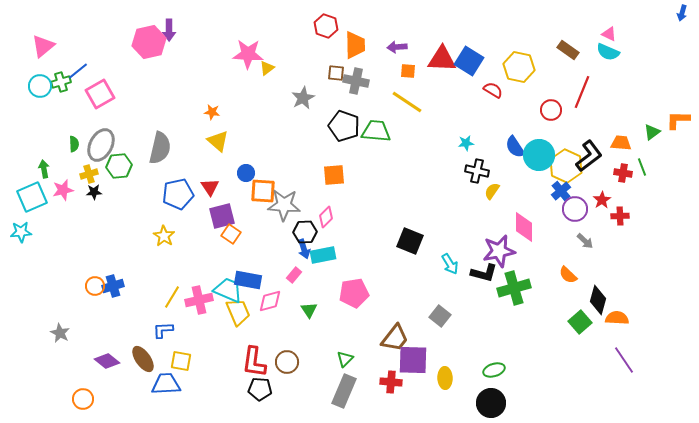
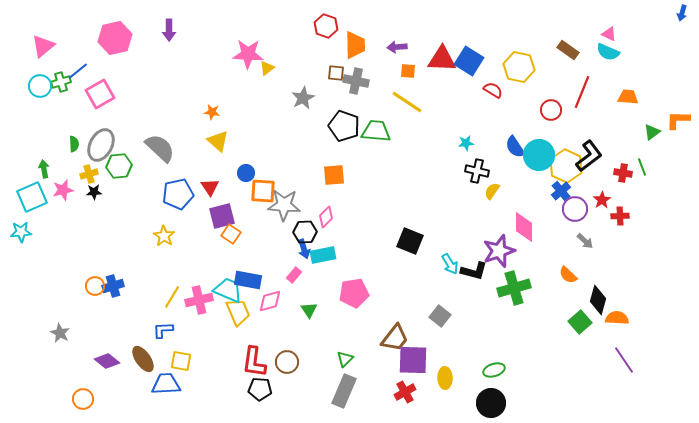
pink hexagon at (149, 42): moved 34 px left, 4 px up
orange trapezoid at (621, 143): moved 7 px right, 46 px up
gray semicircle at (160, 148): rotated 60 degrees counterclockwise
purple star at (499, 251): rotated 8 degrees counterclockwise
black L-shape at (484, 273): moved 10 px left, 2 px up
red cross at (391, 382): moved 14 px right, 10 px down; rotated 35 degrees counterclockwise
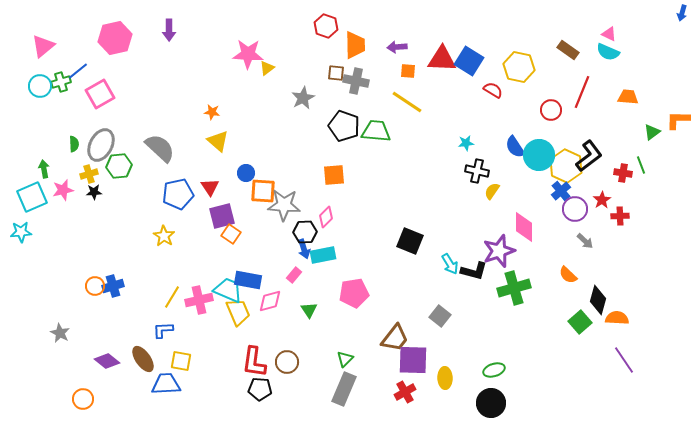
green line at (642, 167): moved 1 px left, 2 px up
gray rectangle at (344, 391): moved 2 px up
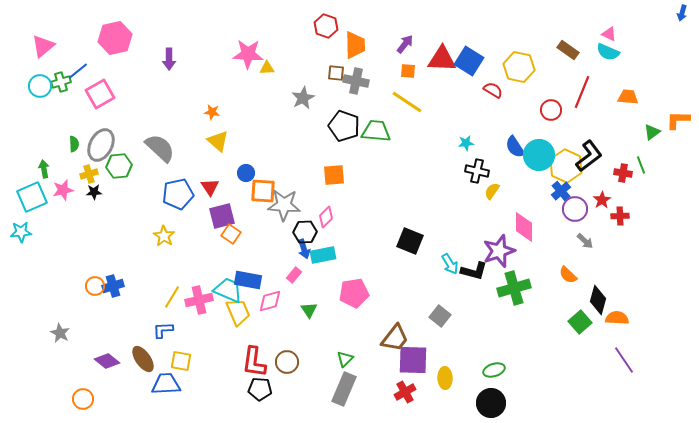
purple arrow at (169, 30): moved 29 px down
purple arrow at (397, 47): moved 8 px right, 3 px up; rotated 132 degrees clockwise
yellow triangle at (267, 68): rotated 35 degrees clockwise
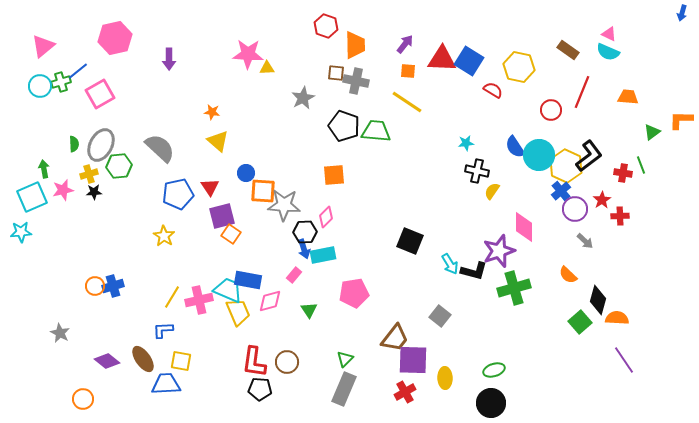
orange L-shape at (678, 120): moved 3 px right
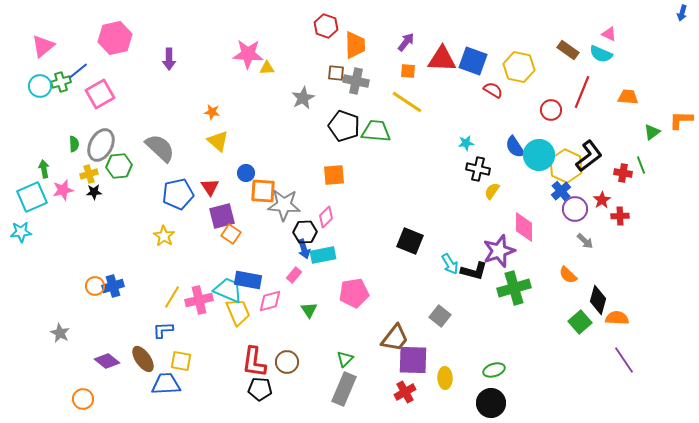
purple arrow at (405, 44): moved 1 px right, 2 px up
cyan semicircle at (608, 52): moved 7 px left, 2 px down
blue square at (469, 61): moved 4 px right; rotated 12 degrees counterclockwise
black cross at (477, 171): moved 1 px right, 2 px up
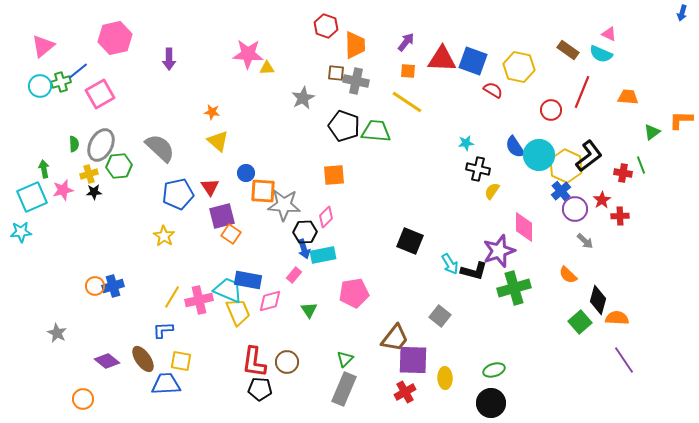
gray star at (60, 333): moved 3 px left
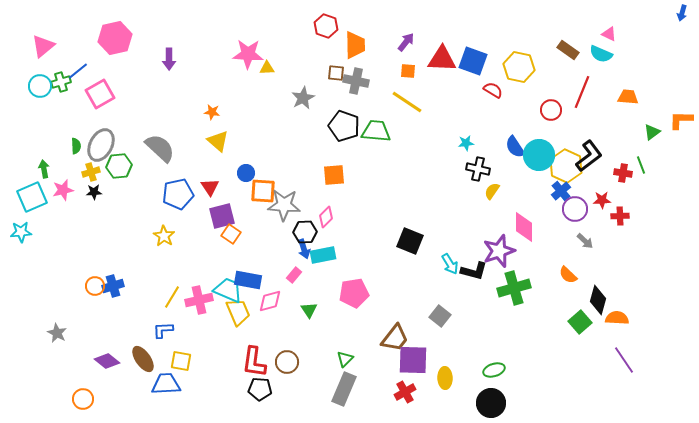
green semicircle at (74, 144): moved 2 px right, 2 px down
yellow cross at (89, 174): moved 2 px right, 2 px up
red star at (602, 200): rotated 30 degrees clockwise
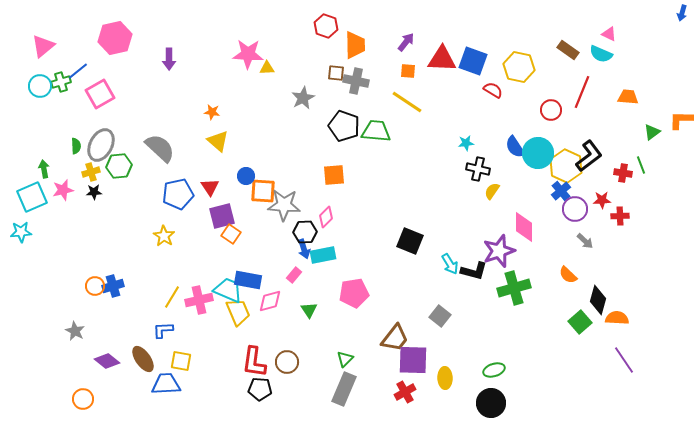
cyan circle at (539, 155): moved 1 px left, 2 px up
blue circle at (246, 173): moved 3 px down
gray star at (57, 333): moved 18 px right, 2 px up
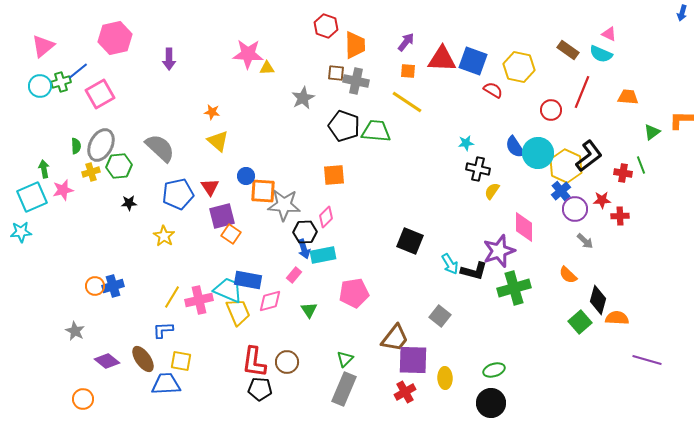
black star at (94, 192): moved 35 px right, 11 px down
purple line at (624, 360): moved 23 px right; rotated 40 degrees counterclockwise
